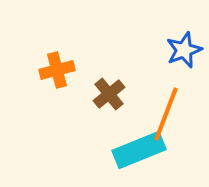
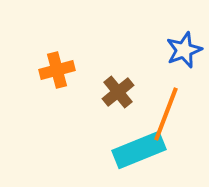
brown cross: moved 9 px right, 2 px up
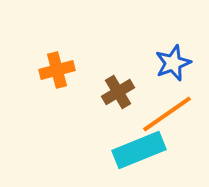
blue star: moved 11 px left, 13 px down
brown cross: rotated 8 degrees clockwise
orange line: moved 1 px right; rotated 34 degrees clockwise
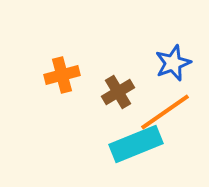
orange cross: moved 5 px right, 5 px down
orange line: moved 2 px left, 2 px up
cyan rectangle: moved 3 px left, 6 px up
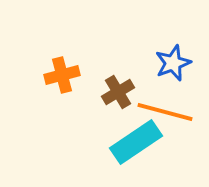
orange line: rotated 50 degrees clockwise
cyan rectangle: moved 2 px up; rotated 12 degrees counterclockwise
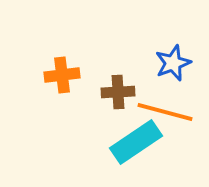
orange cross: rotated 8 degrees clockwise
brown cross: rotated 28 degrees clockwise
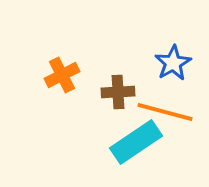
blue star: rotated 9 degrees counterclockwise
orange cross: rotated 20 degrees counterclockwise
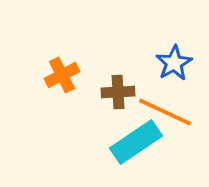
blue star: moved 1 px right
orange line: rotated 10 degrees clockwise
